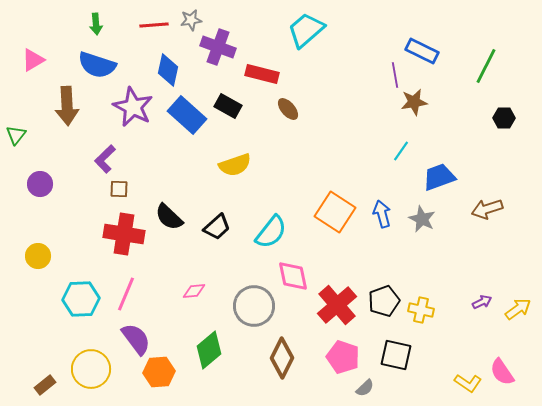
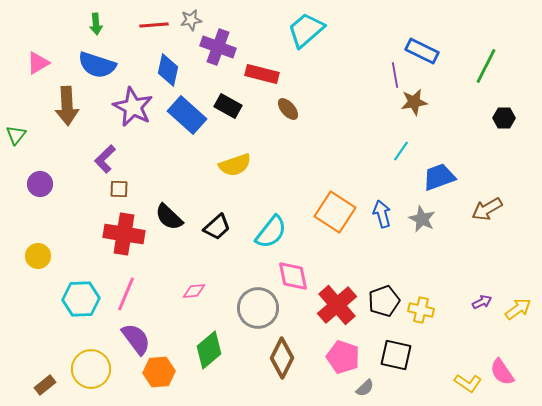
pink triangle at (33, 60): moved 5 px right, 3 px down
brown arrow at (487, 209): rotated 12 degrees counterclockwise
gray circle at (254, 306): moved 4 px right, 2 px down
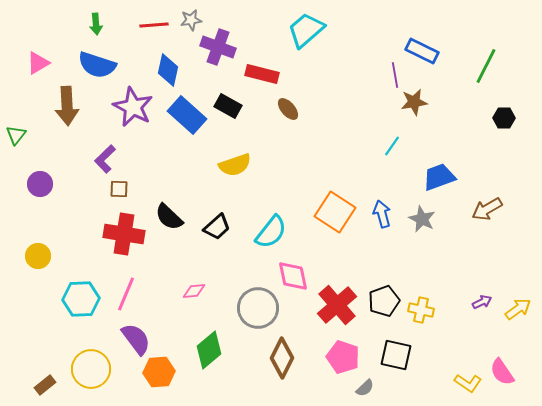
cyan line at (401, 151): moved 9 px left, 5 px up
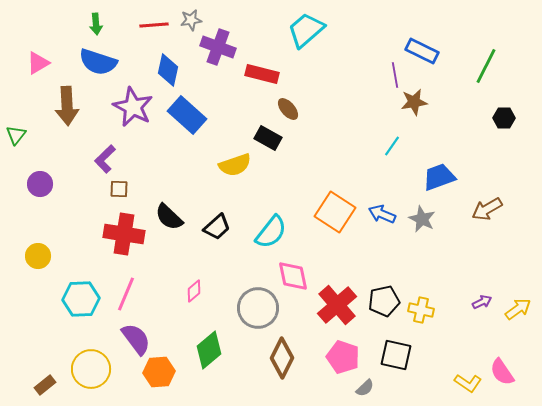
blue semicircle at (97, 65): moved 1 px right, 3 px up
black rectangle at (228, 106): moved 40 px right, 32 px down
blue arrow at (382, 214): rotated 52 degrees counterclockwise
pink diamond at (194, 291): rotated 35 degrees counterclockwise
black pentagon at (384, 301): rotated 8 degrees clockwise
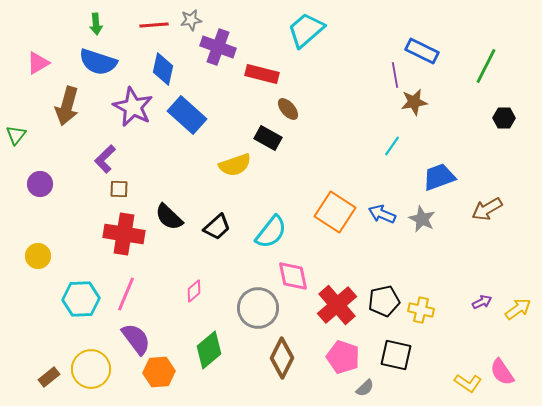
blue diamond at (168, 70): moved 5 px left, 1 px up
brown arrow at (67, 106): rotated 18 degrees clockwise
brown rectangle at (45, 385): moved 4 px right, 8 px up
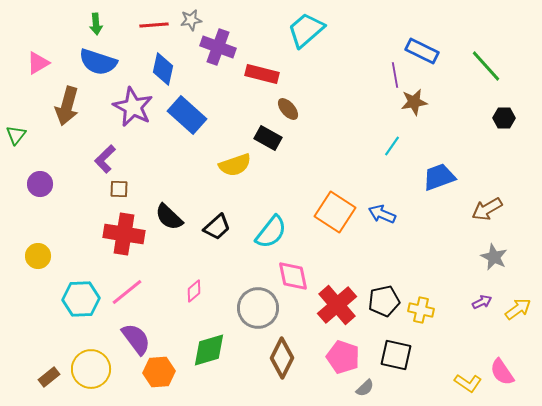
green line at (486, 66): rotated 69 degrees counterclockwise
gray star at (422, 219): moved 72 px right, 38 px down
pink line at (126, 294): moved 1 px right, 2 px up; rotated 28 degrees clockwise
green diamond at (209, 350): rotated 24 degrees clockwise
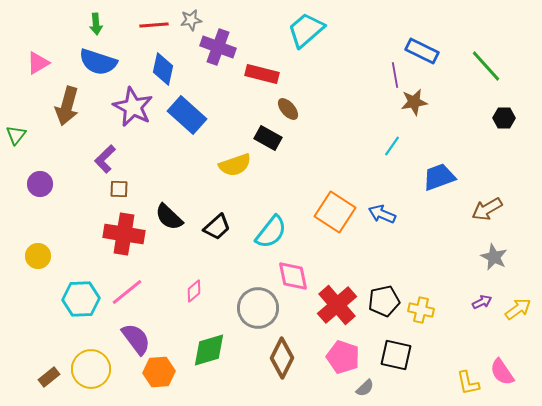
yellow L-shape at (468, 383): rotated 44 degrees clockwise
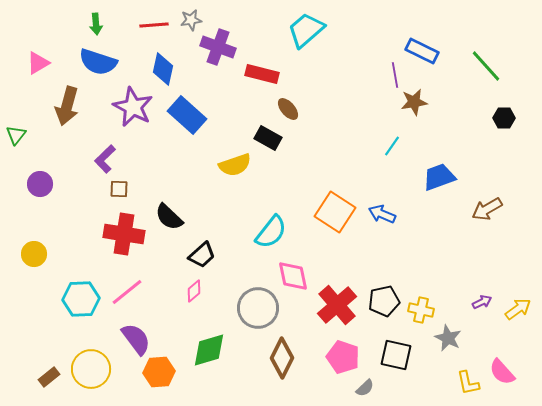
black trapezoid at (217, 227): moved 15 px left, 28 px down
yellow circle at (38, 256): moved 4 px left, 2 px up
gray star at (494, 257): moved 46 px left, 81 px down
pink semicircle at (502, 372): rotated 8 degrees counterclockwise
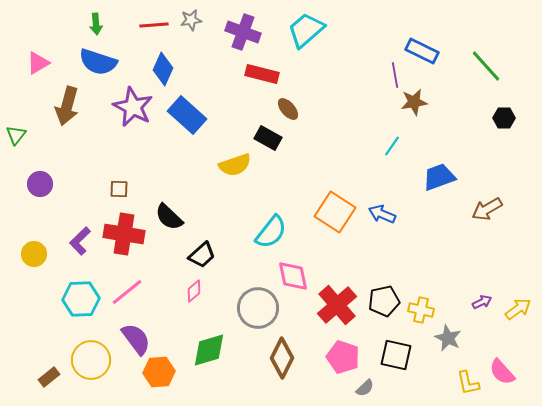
purple cross at (218, 47): moved 25 px right, 15 px up
blue diamond at (163, 69): rotated 12 degrees clockwise
purple L-shape at (105, 159): moved 25 px left, 82 px down
yellow circle at (91, 369): moved 9 px up
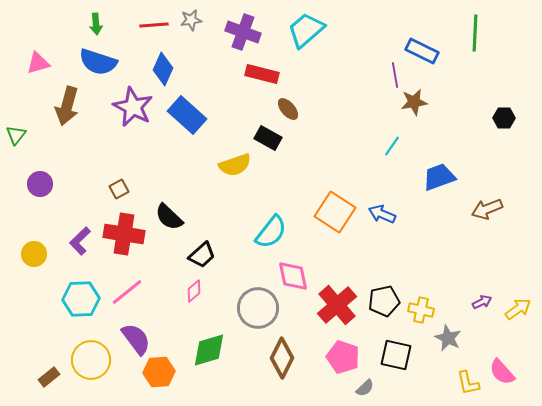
pink triangle at (38, 63): rotated 15 degrees clockwise
green line at (486, 66): moved 11 px left, 33 px up; rotated 45 degrees clockwise
brown square at (119, 189): rotated 30 degrees counterclockwise
brown arrow at (487, 209): rotated 8 degrees clockwise
